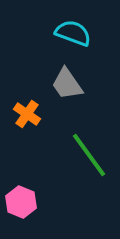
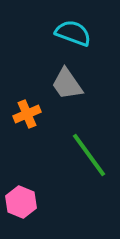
orange cross: rotated 32 degrees clockwise
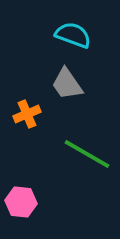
cyan semicircle: moved 2 px down
green line: moved 2 px left, 1 px up; rotated 24 degrees counterclockwise
pink hexagon: rotated 16 degrees counterclockwise
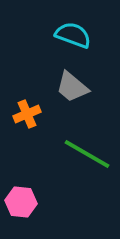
gray trapezoid: moved 5 px right, 3 px down; rotated 15 degrees counterclockwise
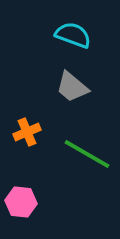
orange cross: moved 18 px down
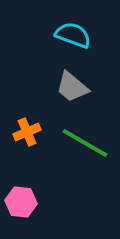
green line: moved 2 px left, 11 px up
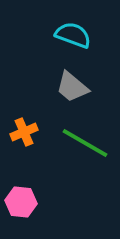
orange cross: moved 3 px left
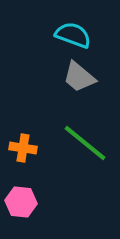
gray trapezoid: moved 7 px right, 10 px up
orange cross: moved 1 px left, 16 px down; rotated 32 degrees clockwise
green line: rotated 9 degrees clockwise
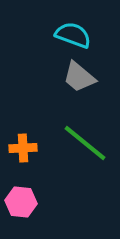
orange cross: rotated 12 degrees counterclockwise
